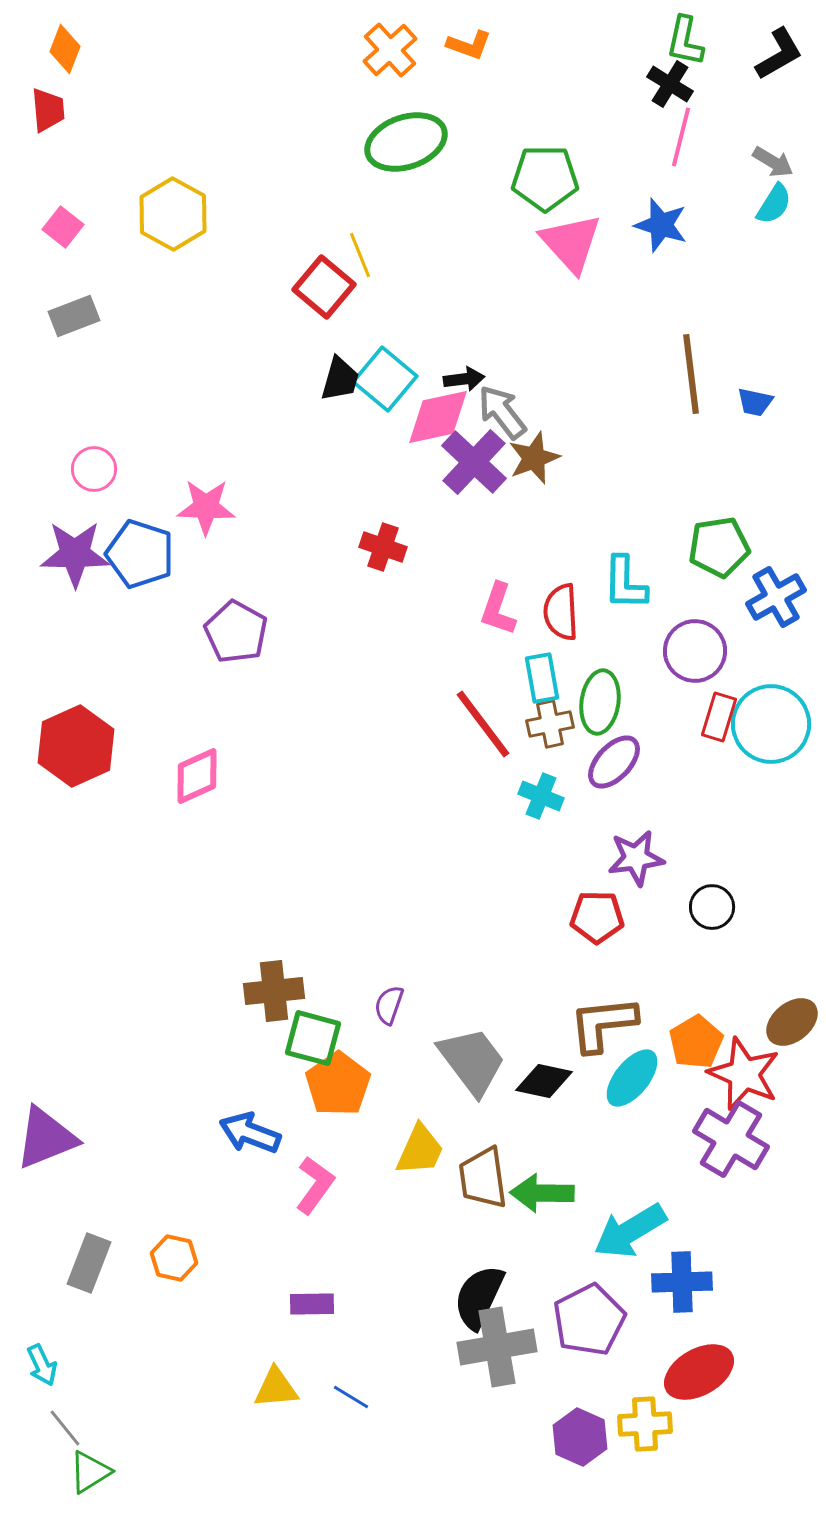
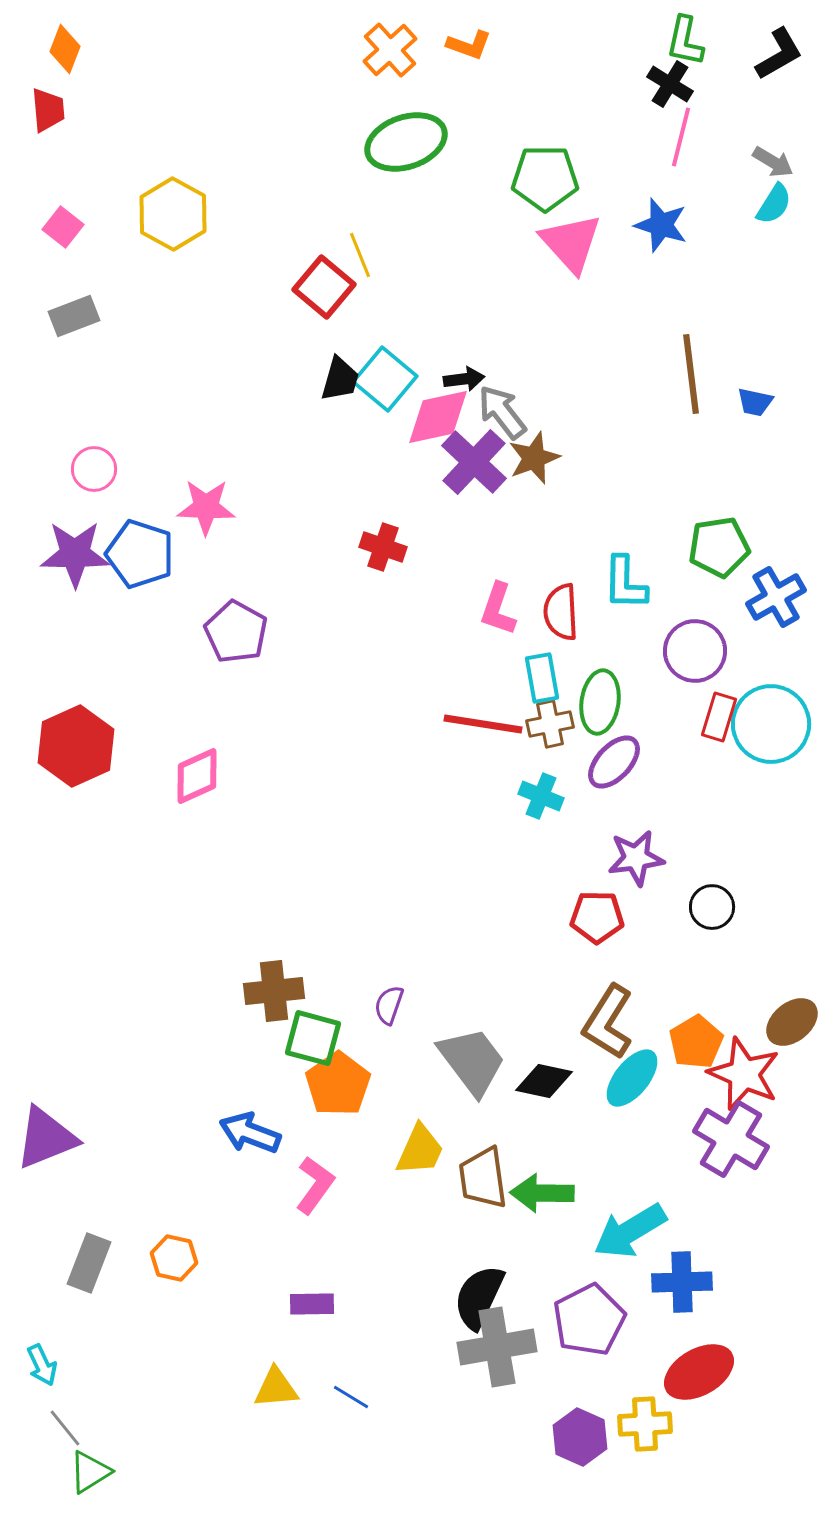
red line at (483, 724): rotated 44 degrees counterclockwise
brown L-shape at (603, 1024): moved 5 px right, 2 px up; rotated 52 degrees counterclockwise
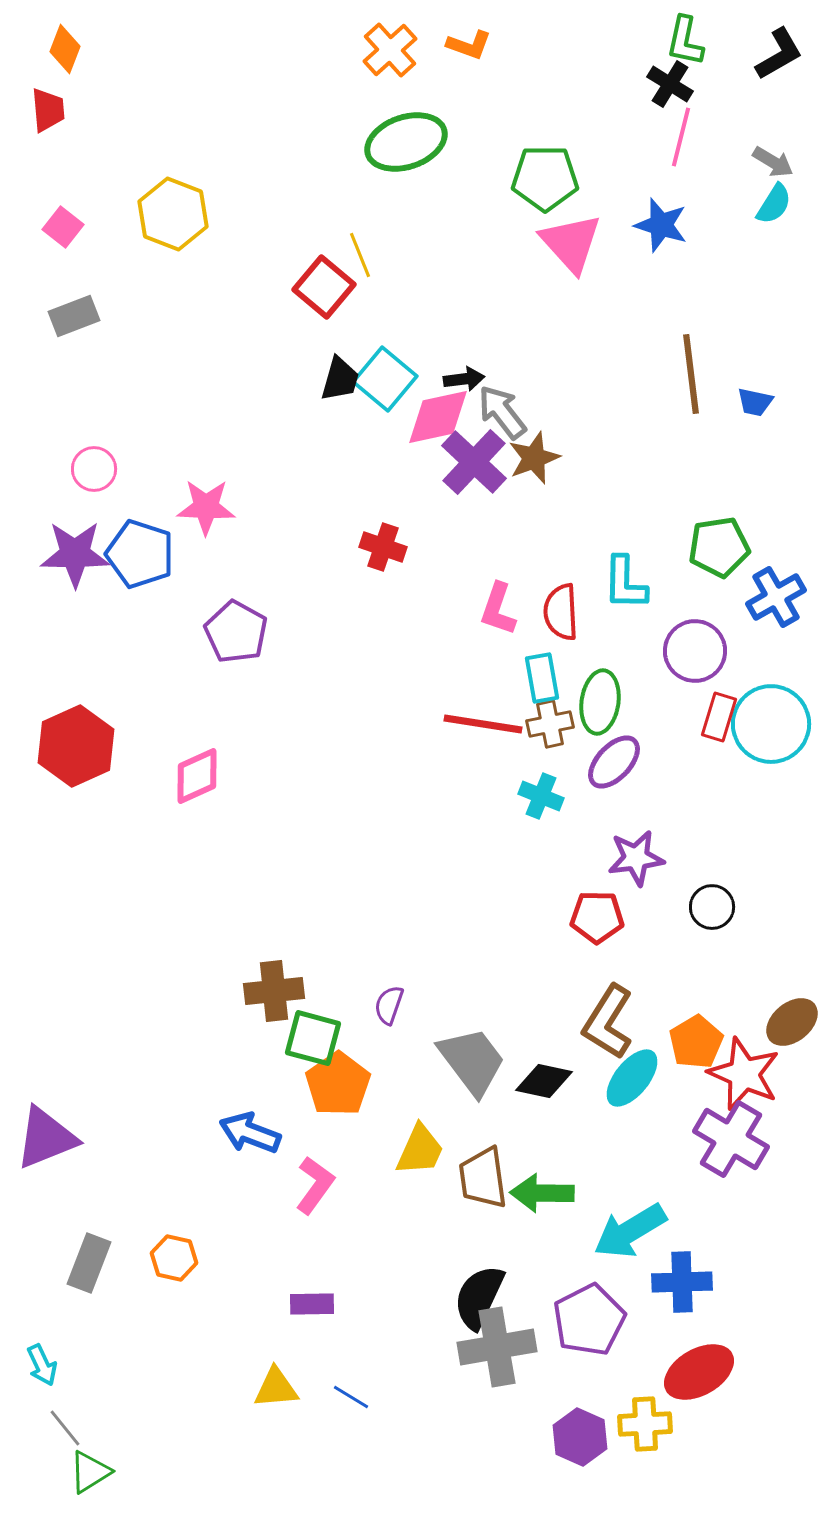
yellow hexagon at (173, 214): rotated 8 degrees counterclockwise
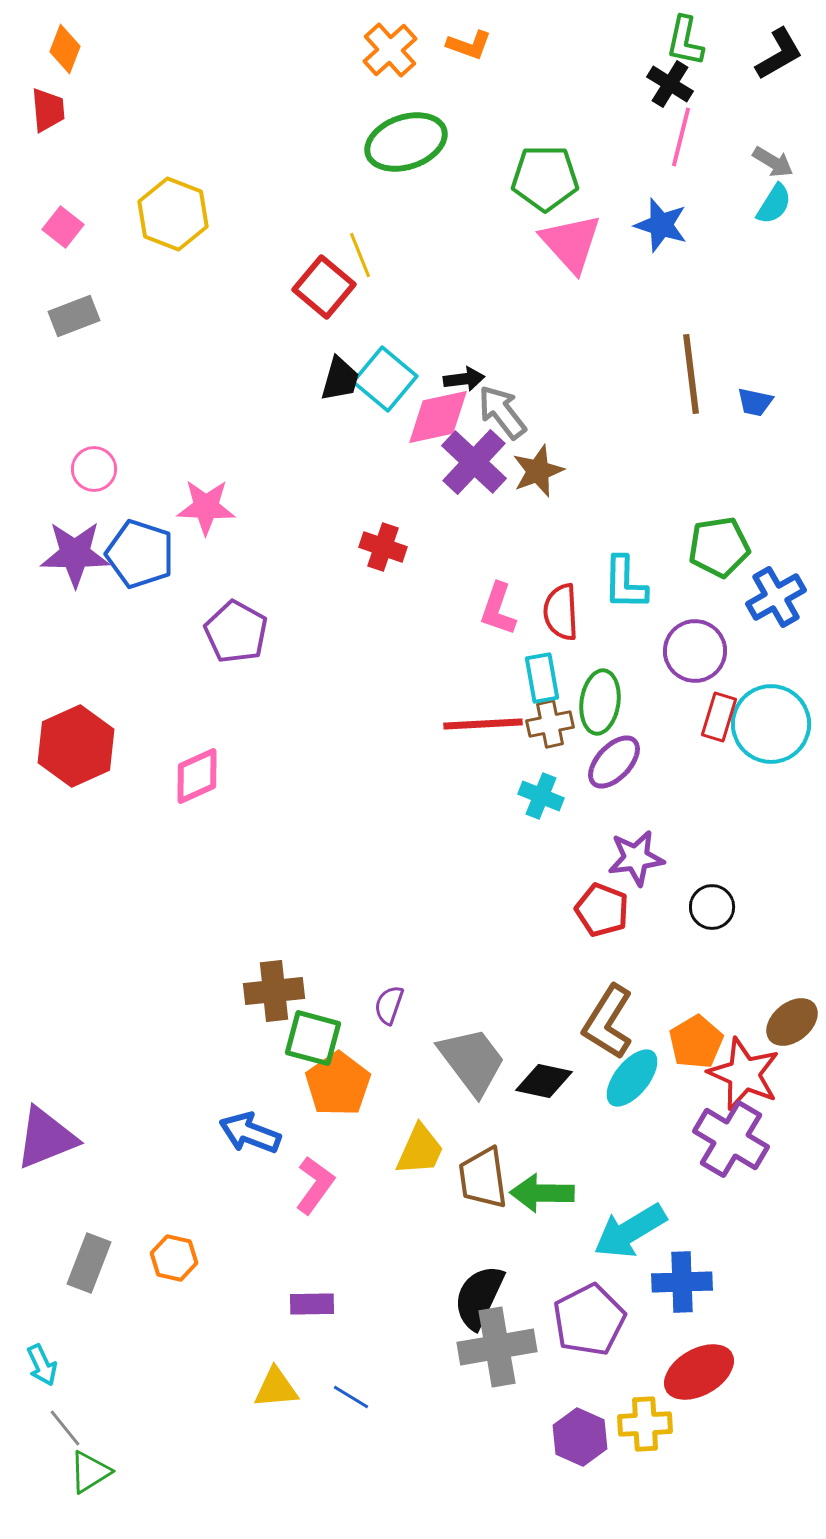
brown star at (534, 458): moved 4 px right, 13 px down
red line at (483, 724): rotated 12 degrees counterclockwise
red pentagon at (597, 917): moved 5 px right, 7 px up; rotated 20 degrees clockwise
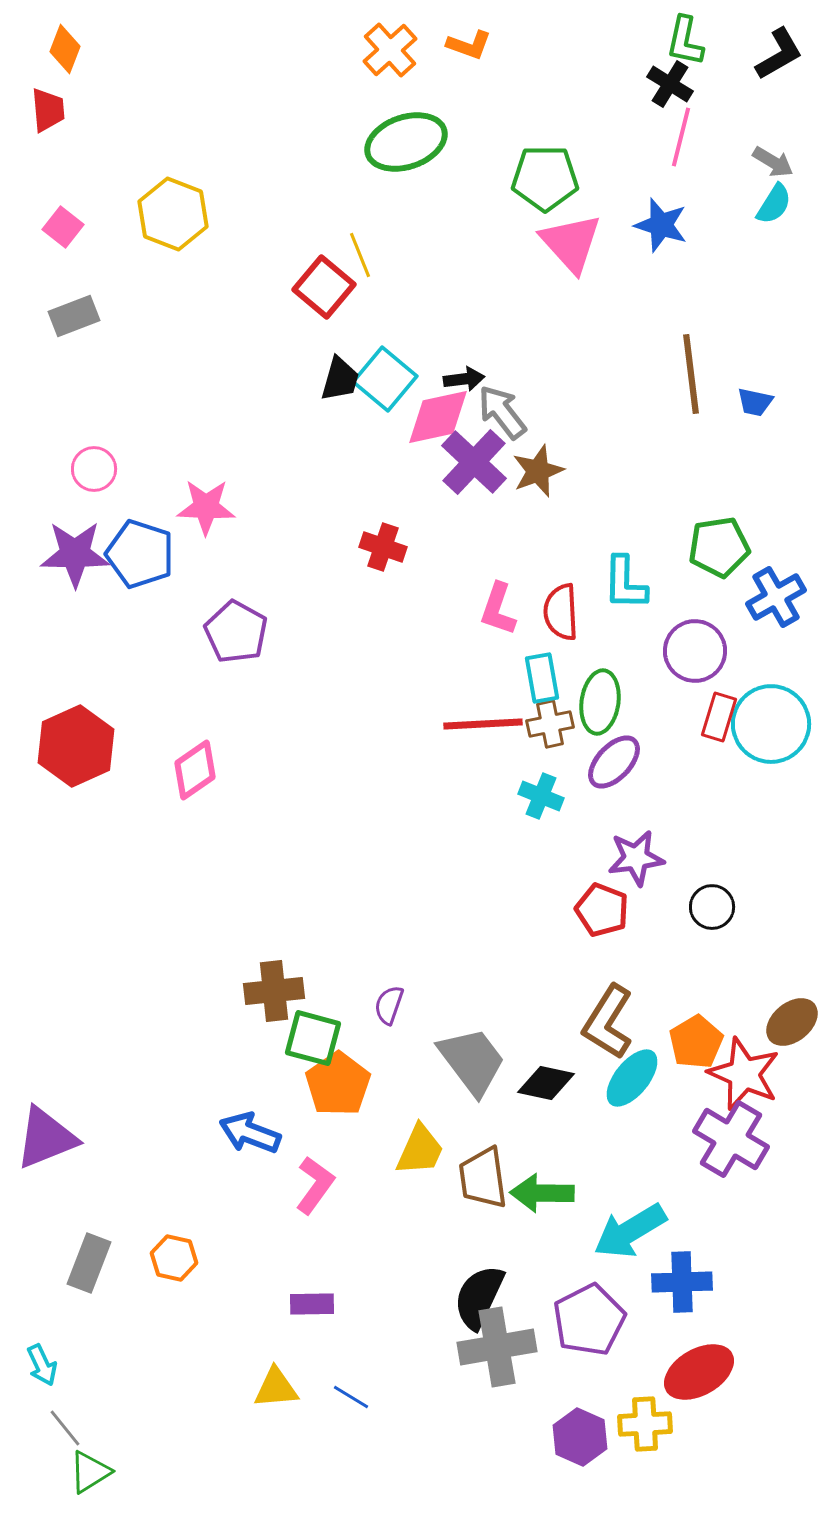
pink diamond at (197, 776): moved 2 px left, 6 px up; rotated 10 degrees counterclockwise
black diamond at (544, 1081): moved 2 px right, 2 px down
